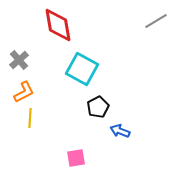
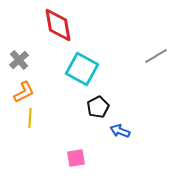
gray line: moved 35 px down
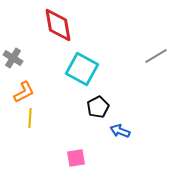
gray cross: moved 6 px left, 2 px up; rotated 18 degrees counterclockwise
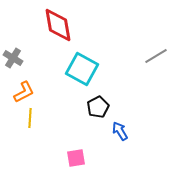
blue arrow: rotated 36 degrees clockwise
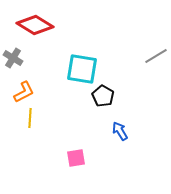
red diamond: moved 23 px left; rotated 48 degrees counterclockwise
cyan square: rotated 20 degrees counterclockwise
black pentagon: moved 5 px right, 11 px up; rotated 15 degrees counterclockwise
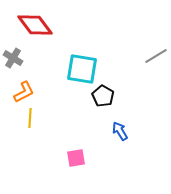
red diamond: rotated 21 degrees clockwise
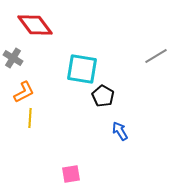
pink square: moved 5 px left, 16 px down
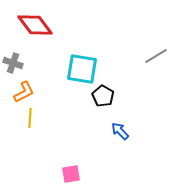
gray cross: moved 5 px down; rotated 12 degrees counterclockwise
blue arrow: rotated 12 degrees counterclockwise
